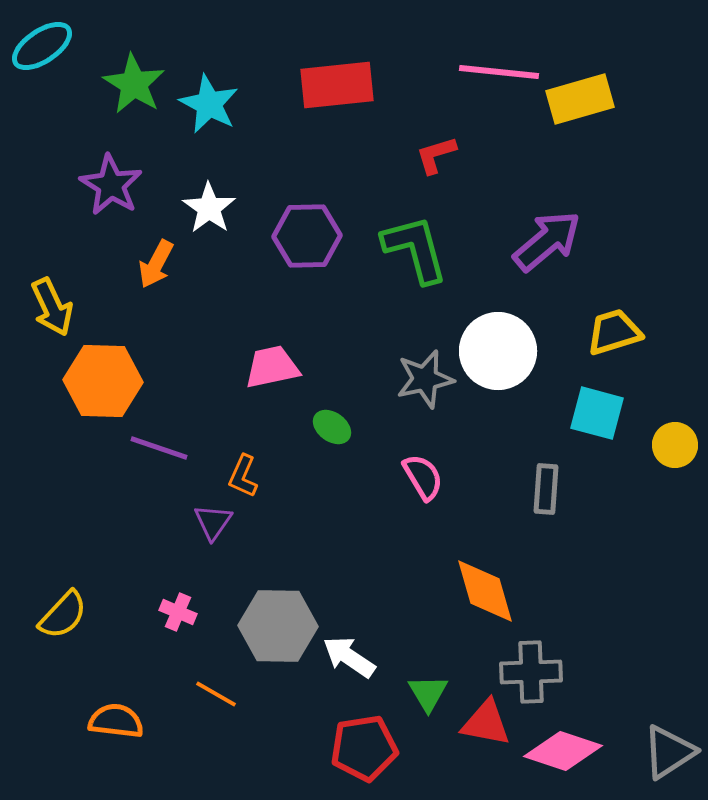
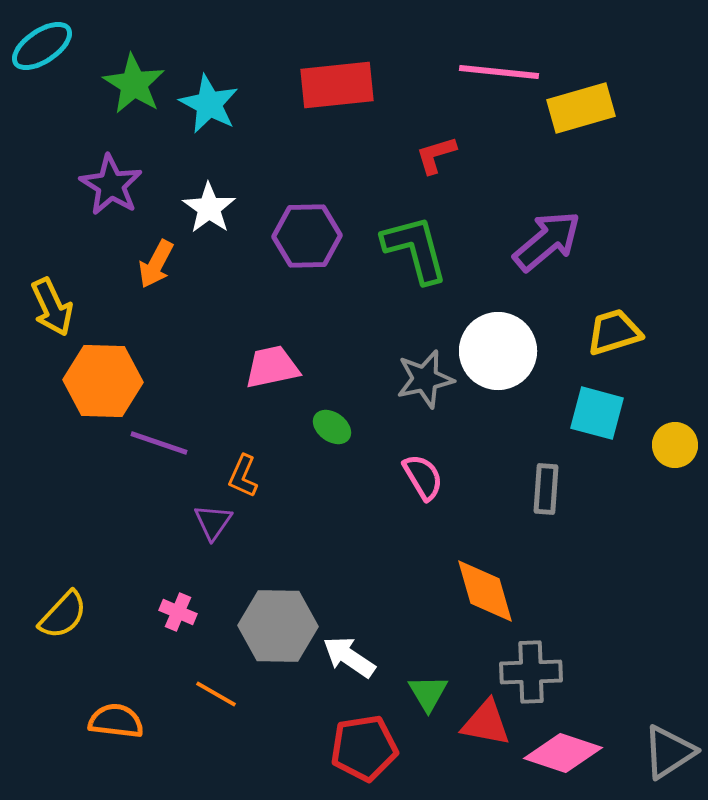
yellow rectangle: moved 1 px right, 9 px down
purple line: moved 5 px up
pink diamond: moved 2 px down
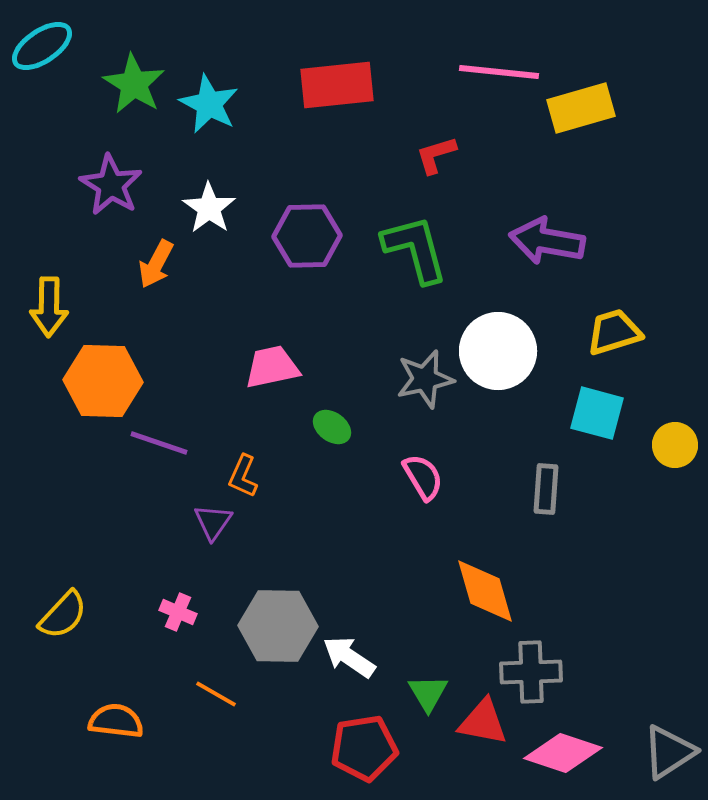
purple arrow: rotated 130 degrees counterclockwise
yellow arrow: moved 3 px left; rotated 26 degrees clockwise
red triangle: moved 3 px left, 1 px up
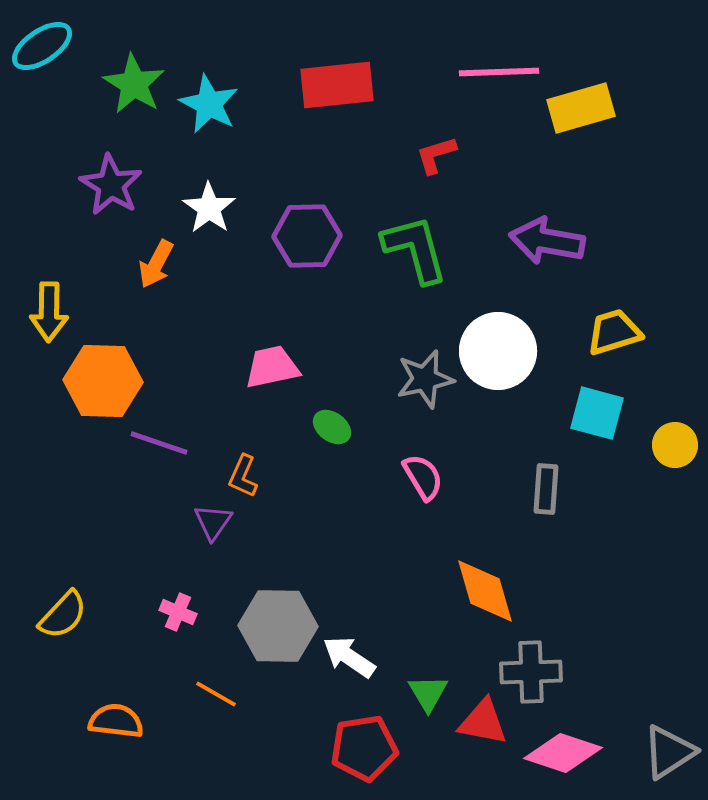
pink line: rotated 8 degrees counterclockwise
yellow arrow: moved 5 px down
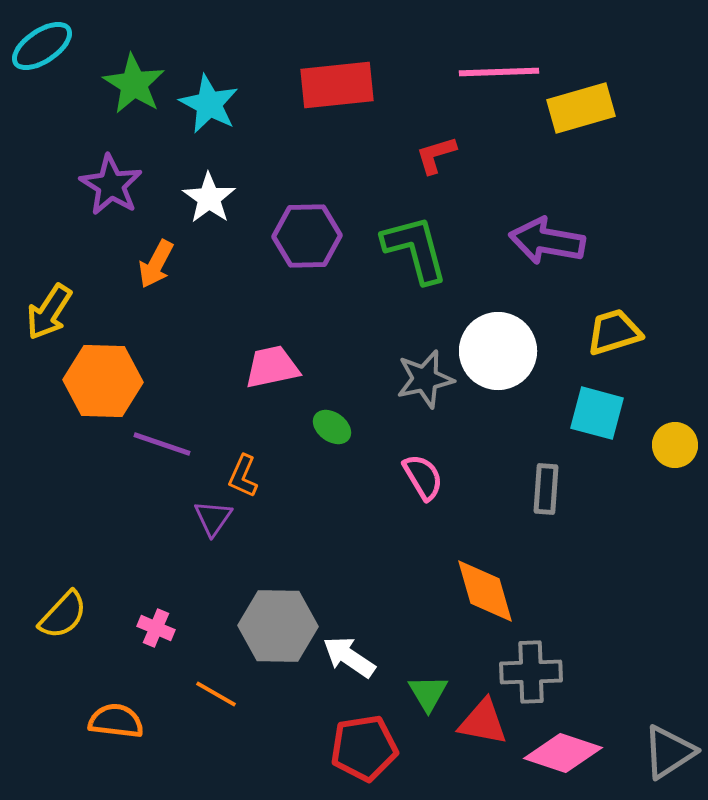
white star: moved 10 px up
yellow arrow: rotated 32 degrees clockwise
purple line: moved 3 px right, 1 px down
purple triangle: moved 4 px up
pink cross: moved 22 px left, 16 px down
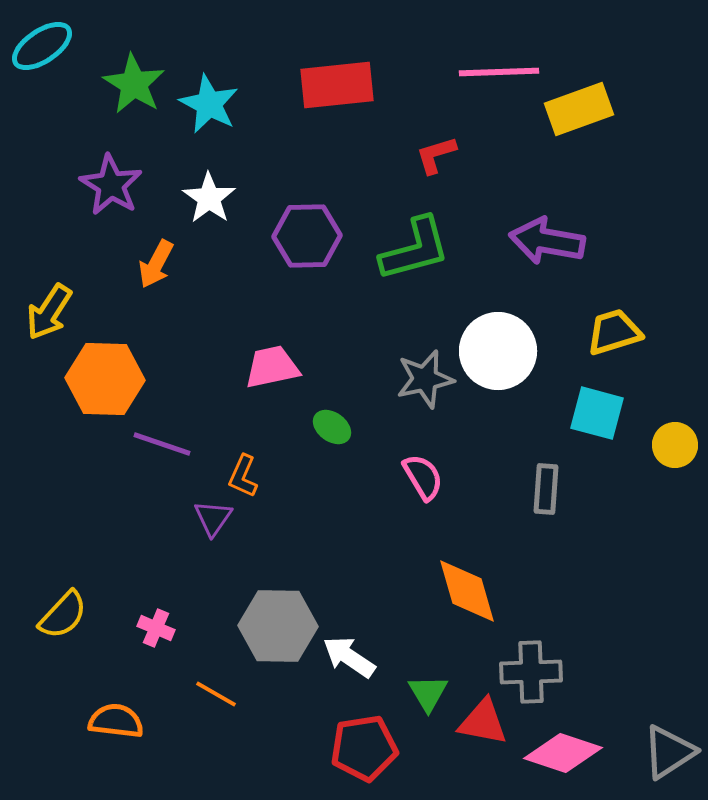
yellow rectangle: moved 2 px left, 1 px down; rotated 4 degrees counterclockwise
green L-shape: rotated 90 degrees clockwise
orange hexagon: moved 2 px right, 2 px up
orange diamond: moved 18 px left
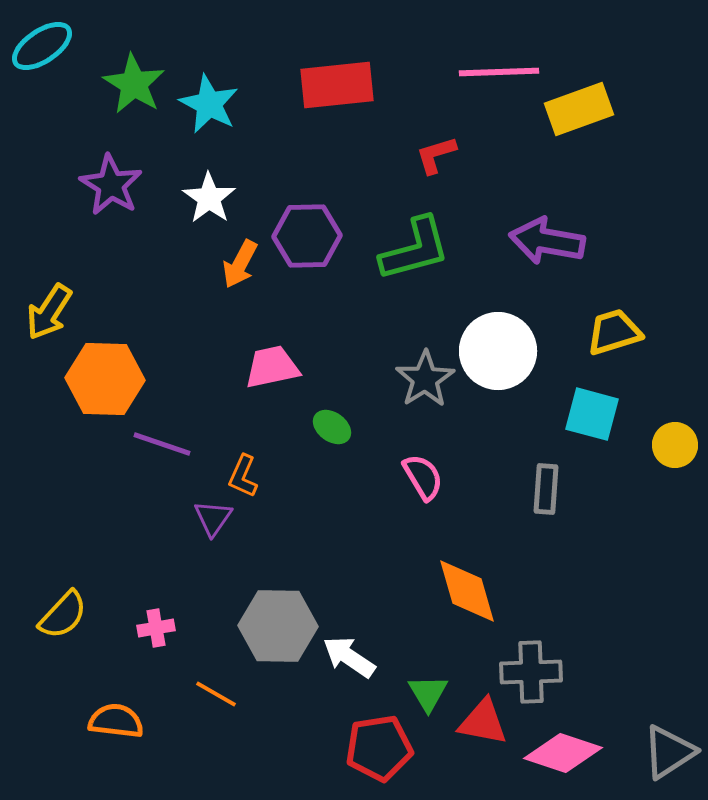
orange arrow: moved 84 px right
gray star: rotated 20 degrees counterclockwise
cyan square: moved 5 px left, 1 px down
pink cross: rotated 33 degrees counterclockwise
red pentagon: moved 15 px right
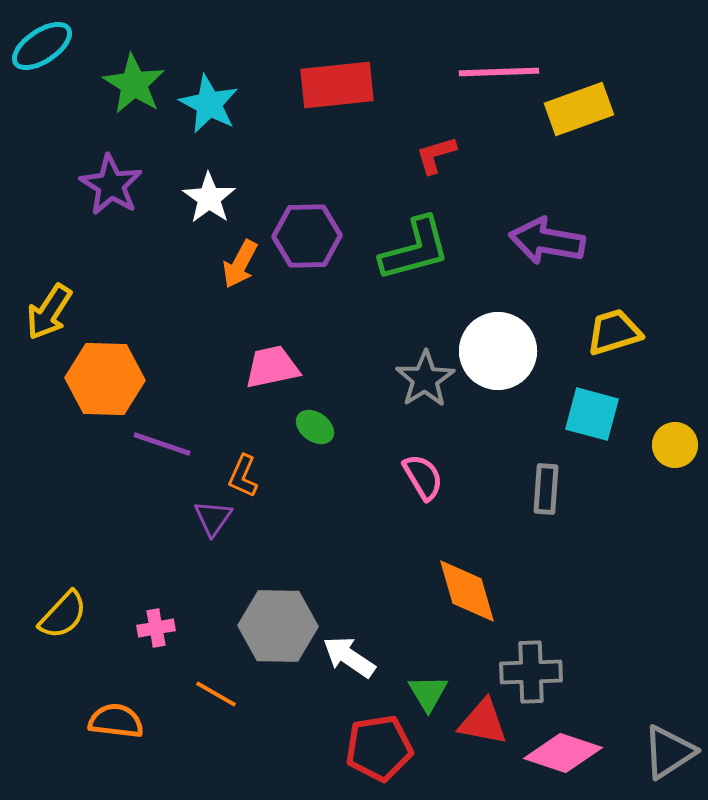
green ellipse: moved 17 px left
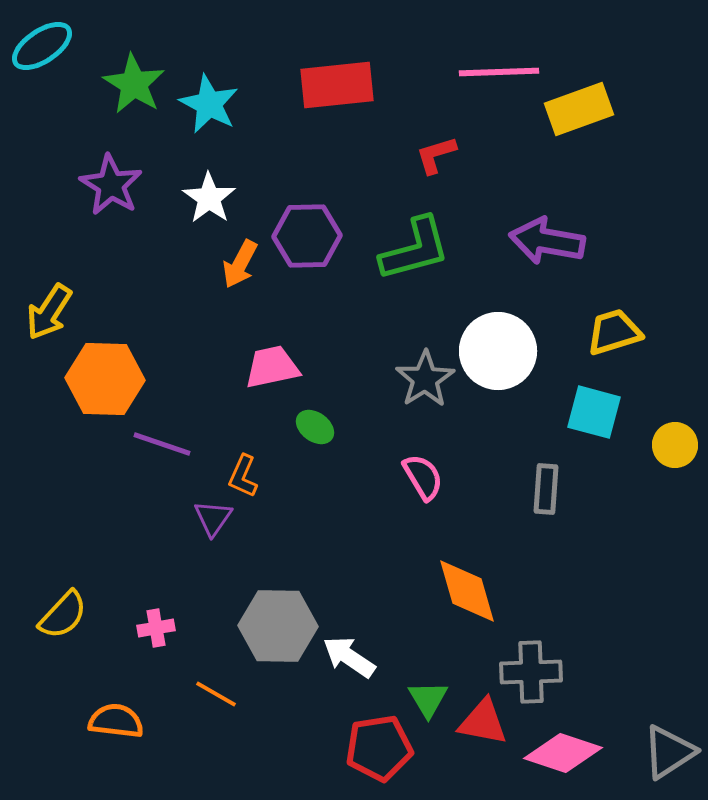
cyan square: moved 2 px right, 2 px up
green triangle: moved 6 px down
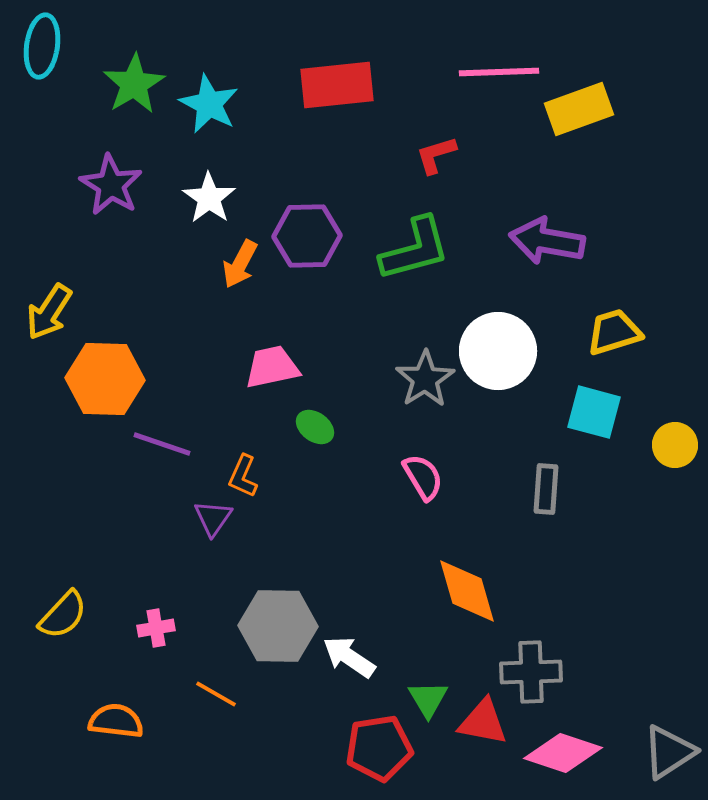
cyan ellipse: rotated 48 degrees counterclockwise
green star: rotated 10 degrees clockwise
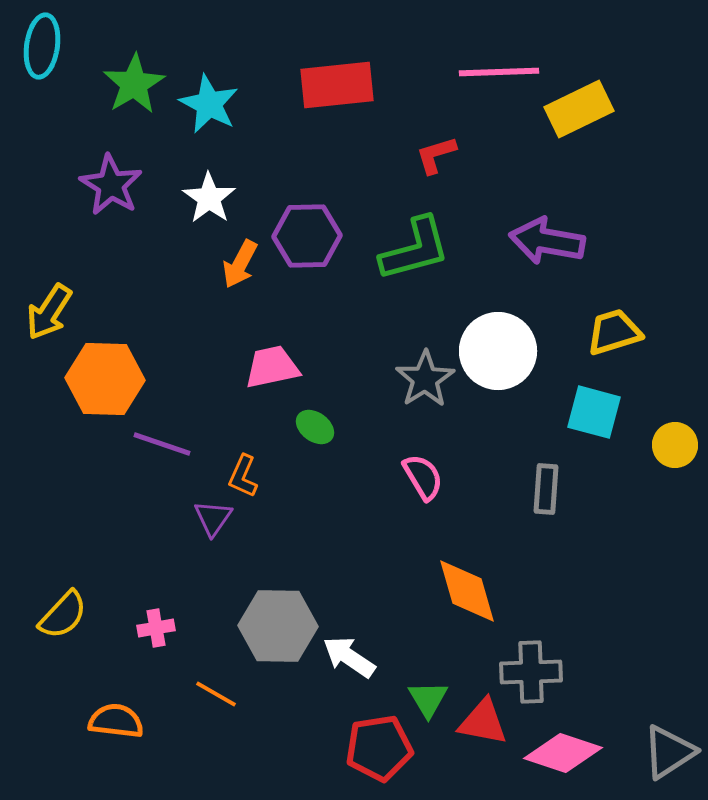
yellow rectangle: rotated 6 degrees counterclockwise
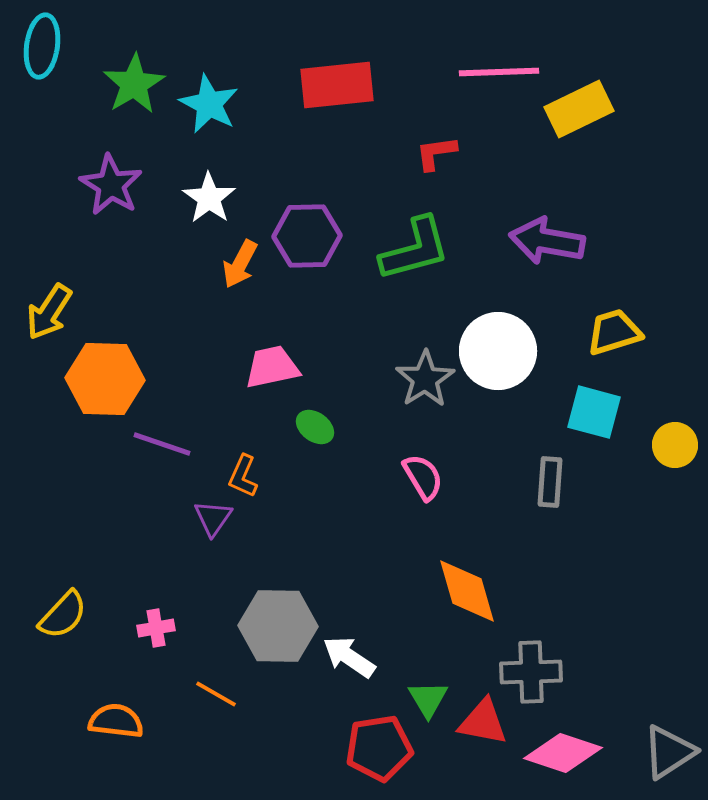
red L-shape: moved 2 px up; rotated 9 degrees clockwise
gray rectangle: moved 4 px right, 7 px up
